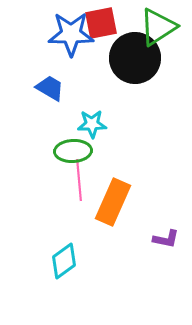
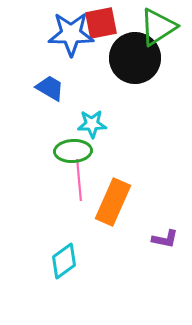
purple L-shape: moved 1 px left
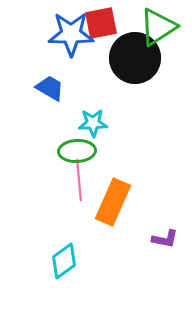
cyan star: moved 1 px right, 1 px up
green ellipse: moved 4 px right
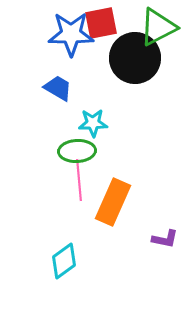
green triangle: rotated 6 degrees clockwise
blue trapezoid: moved 8 px right
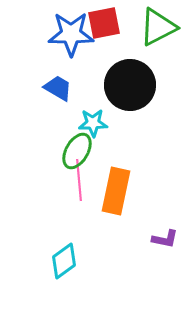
red square: moved 3 px right
black circle: moved 5 px left, 27 px down
green ellipse: rotated 57 degrees counterclockwise
orange rectangle: moved 3 px right, 11 px up; rotated 12 degrees counterclockwise
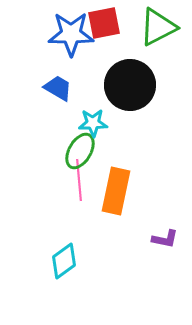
green ellipse: moved 3 px right
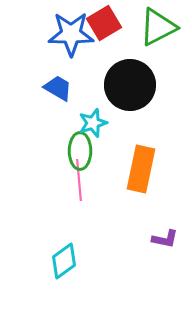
red square: rotated 20 degrees counterclockwise
cyan star: rotated 16 degrees counterclockwise
green ellipse: rotated 30 degrees counterclockwise
orange rectangle: moved 25 px right, 22 px up
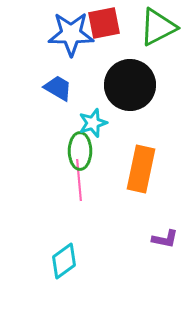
red square: rotated 20 degrees clockwise
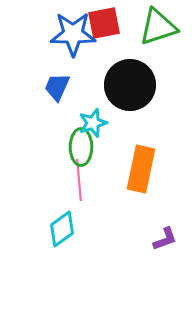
green triangle: rotated 9 degrees clockwise
blue star: moved 2 px right
blue trapezoid: moved 1 px left, 1 px up; rotated 96 degrees counterclockwise
green ellipse: moved 1 px right, 4 px up
purple L-shape: rotated 32 degrees counterclockwise
cyan diamond: moved 2 px left, 32 px up
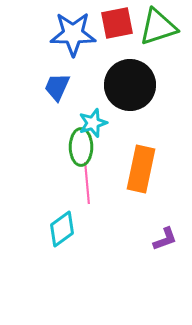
red square: moved 13 px right
pink line: moved 8 px right, 3 px down
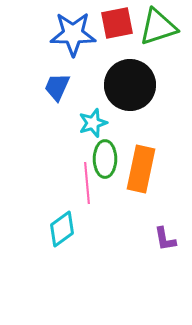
green ellipse: moved 24 px right, 12 px down
purple L-shape: rotated 100 degrees clockwise
